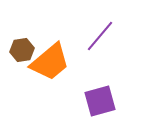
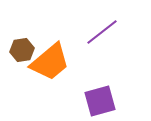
purple line: moved 2 px right, 4 px up; rotated 12 degrees clockwise
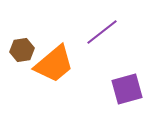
orange trapezoid: moved 4 px right, 2 px down
purple square: moved 27 px right, 12 px up
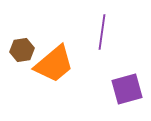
purple line: rotated 44 degrees counterclockwise
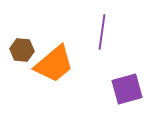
brown hexagon: rotated 15 degrees clockwise
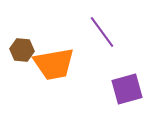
purple line: rotated 44 degrees counterclockwise
orange trapezoid: rotated 30 degrees clockwise
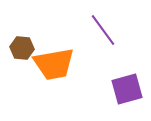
purple line: moved 1 px right, 2 px up
brown hexagon: moved 2 px up
